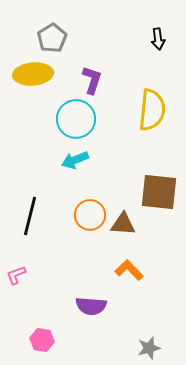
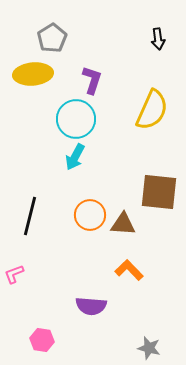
yellow semicircle: rotated 18 degrees clockwise
cyan arrow: moved 3 px up; rotated 40 degrees counterclockwise
pink L-shape: moved 2 px left, 1 px up
gray star: rotated 30 degrees clockwise
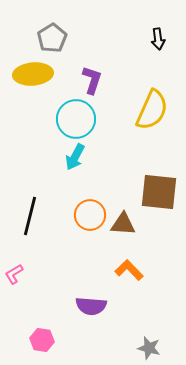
pink L-shape: rotated 10 degrees counterclockwise
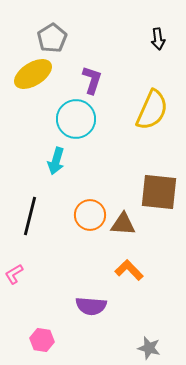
yellow ellipse: rotated 27 degrees counterclockwise
cyan arrow: moved 19 px left, 4 px down; rotated 12 degrees counterclockwise
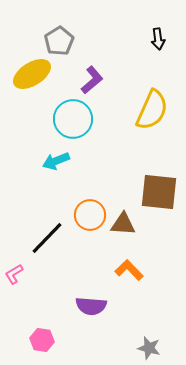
gray pentagon: moved 7 px right, 3 px down
yellow ellipse: moved 1 px left
purple L-shape: rotated 32 degrees clockwise
cyan circle: moved 3 px left
cyan arrow: rotated 52 degrees clockwise
black line: moved 17 px right, 22 px down; rotated 30 degrees clockwise
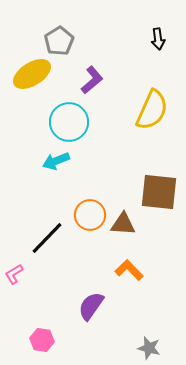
cyan circle: moved 4 px left, 3 px down
purple semicircle: rotated 120 degrees clockwise
